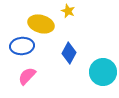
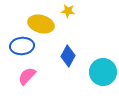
yellow star: rotated 16 degrees counterclockwise
blue diamond: moved 1 px left, 3 px down
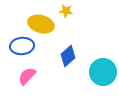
yellow star: moved 2 px left
blue diamond: rotated 20 degrees clockwise
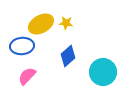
yellow star: moved 12 px down
yellow ellipse: rotated 45 degrees counterclockwise
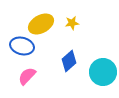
yellow star: moved 6 px right; rotated 16 degrees counterclockwise
blue ellipse: rotated 20 degrees clockwise
blue diamond: moved 1 px right, 5 px down
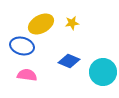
blue diamond: rotated 65 degrees clockwise
pink semicircle: moved 1 px up; rotated 54 degrees clockwise
